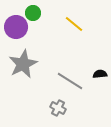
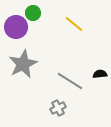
gray cross: rotated 35 degrees clockwise
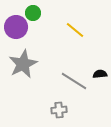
yellow line: moved 1 px right, 6 px down
gray line: moved 4 px right
gray cross: moved 1 px right, 2 px down; rotated 21 degrees clockwise
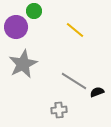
green circle: moved 1 px right, 2 px up
black semicircle: moved 3 px left, 18 px down; rotated 16 degrees counterclockwise
